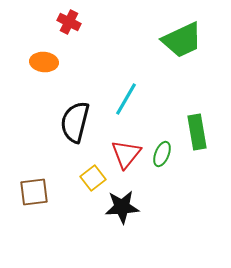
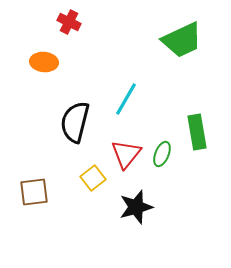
black star: moved 14 px right; rotated 12 degrees counterclockwise
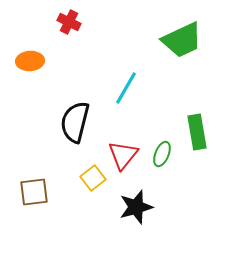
orange ellipse: moved 14 px left, 1 px up; rotated 8 degrees counterclockwise
cyan line: moved 11 px up
red triangle: moved 3 px left, 1 px down
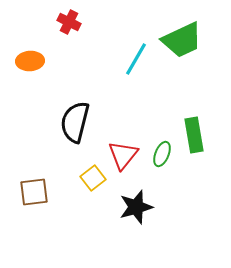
cyan line: moved 10 px right, 29 px up
green rectangle: moved 3 px left, 3 px down
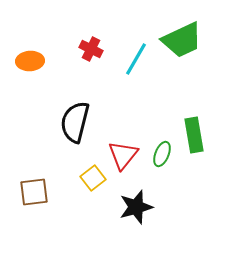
red cross: moved 22 px right, 27 px down
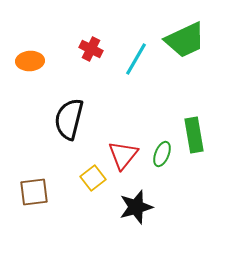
green trapezoid: moved 3 px right
black semicircle: moved 6 px left, 3 px up
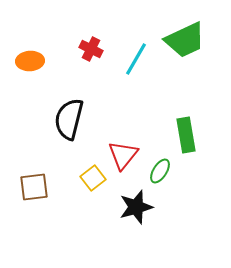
green rectangle: moved 8 px left
green ellipse: moved 2 px left, 17 px down; rotated 10 degrees clockwise
brown square: moved 5 px up
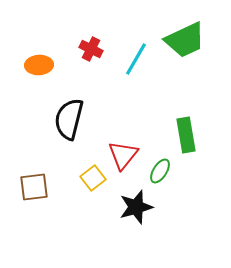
orange ellipse: moved 9 px right, 4 px down
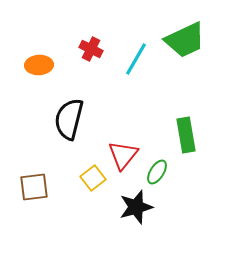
green ellipse: moved 3 px left, 1 px down
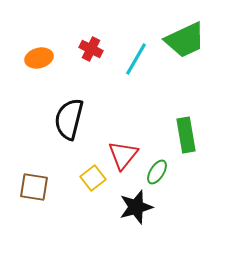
orange ellipse: moved 7 px up; rotated 12 degrees counterclockwise
brown square: rotated 16 degrees clockwise
